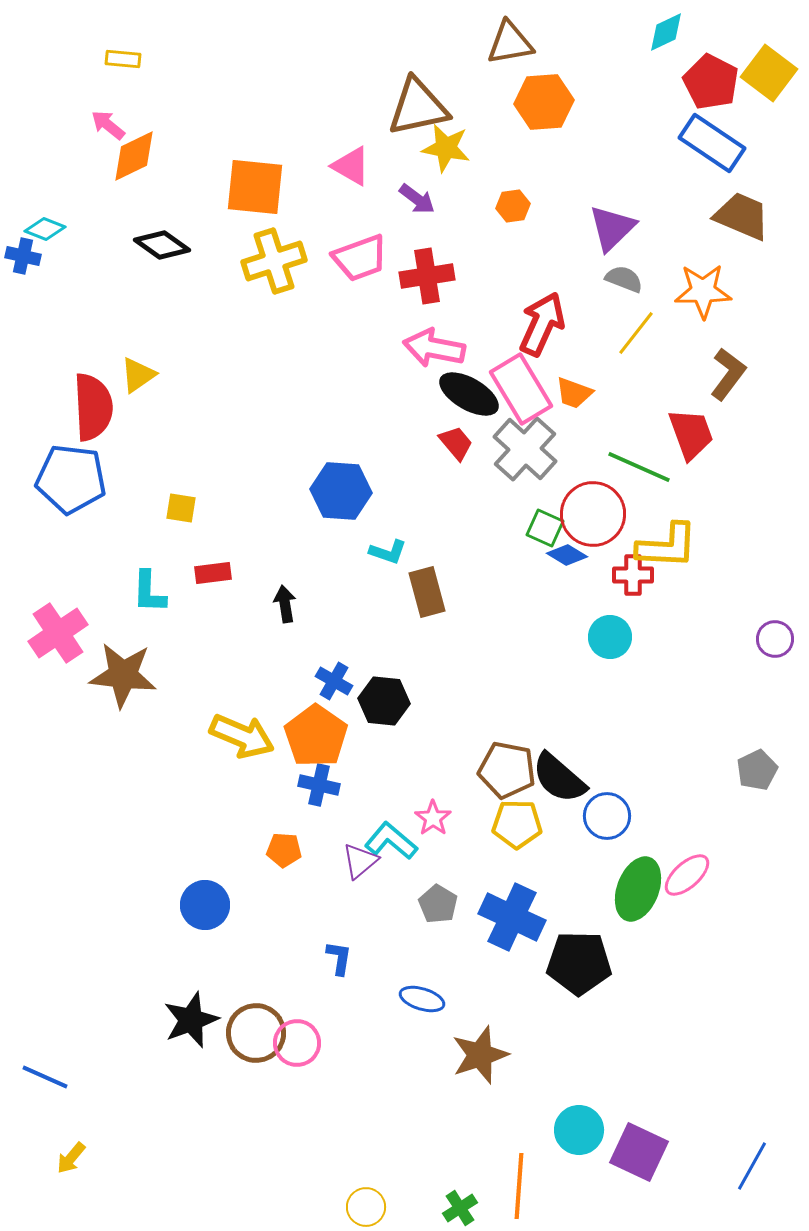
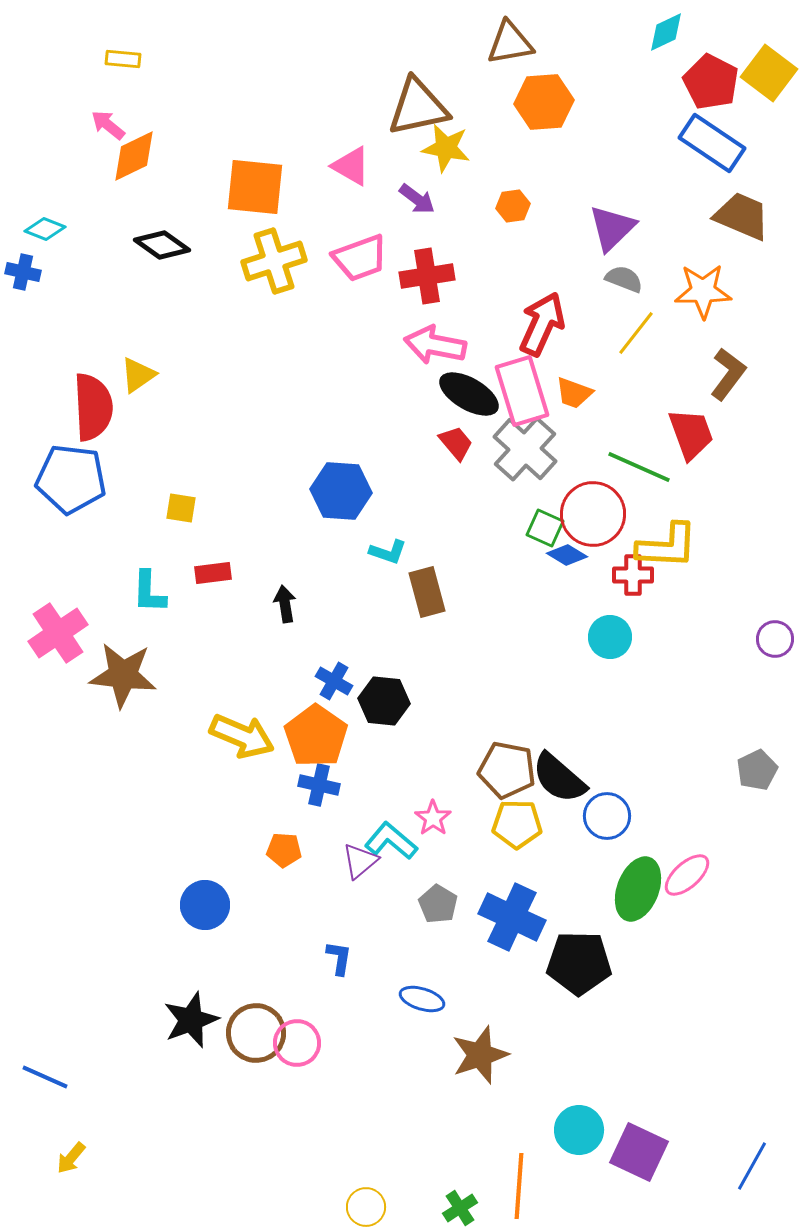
blue cross at (23, 256): moved 16 px down
pink arrow at (434, 348): moved 1 px right, 3 px up
pink rectangle at (521, 389): moved 1 px right, 2 px down; rotated 14 degrees clockwise
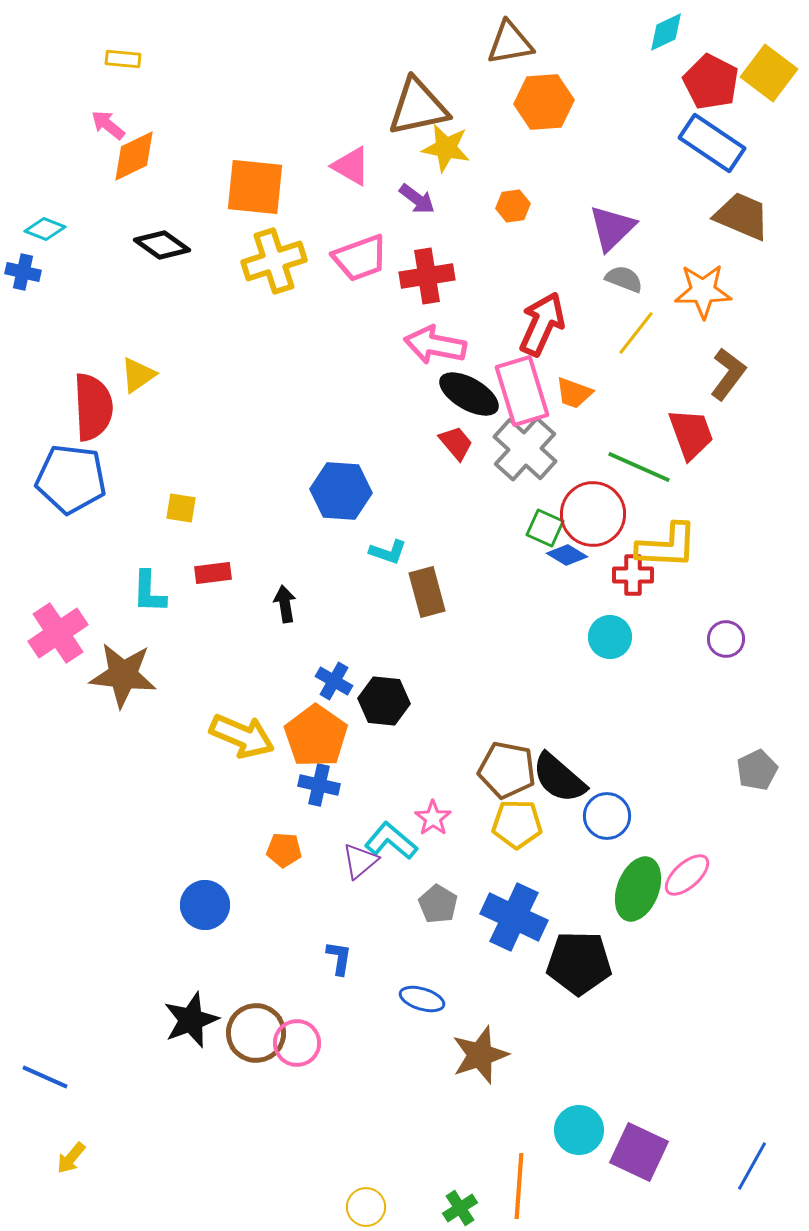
purple circle at (775, 639): moved 49 px left
blue cross at (512, 917): moved 2 px right
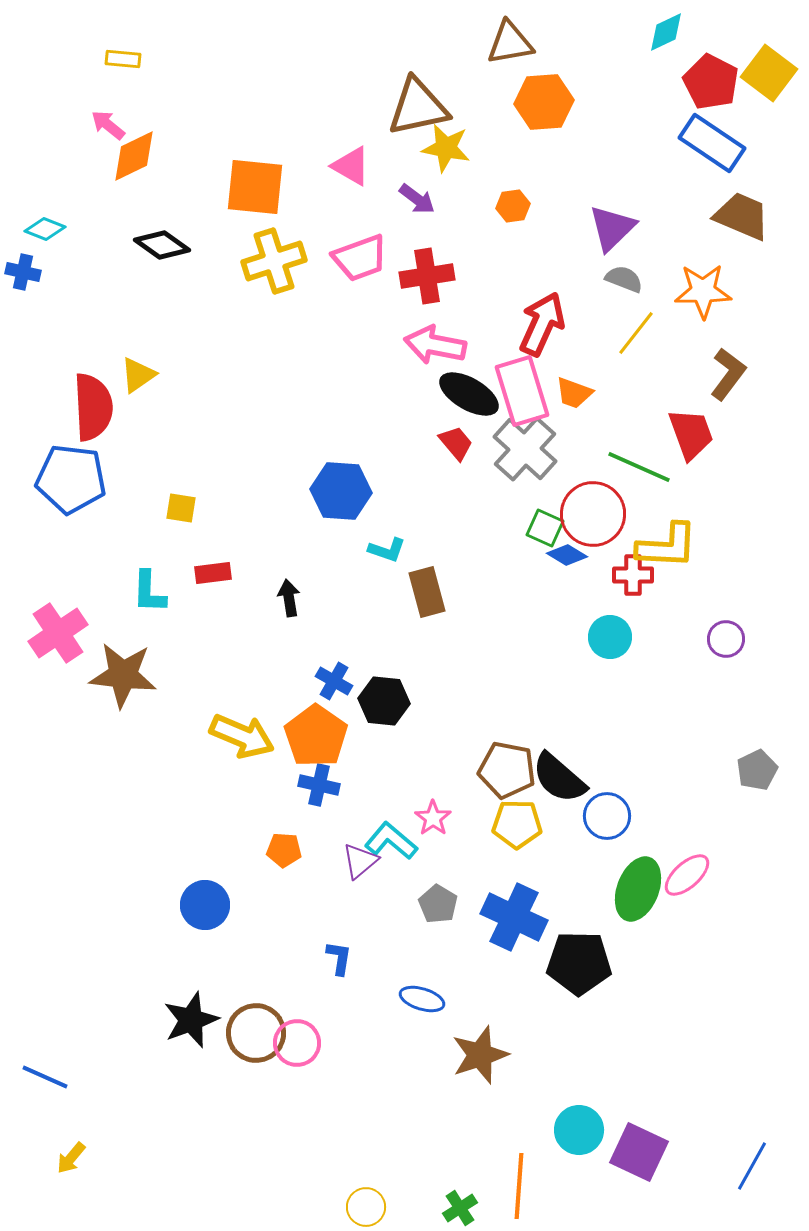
cyan L-shape at (388, 552): moved 1 px left, 2 px up
black arrow at (285, 604): moved 4 px right, 6 px up
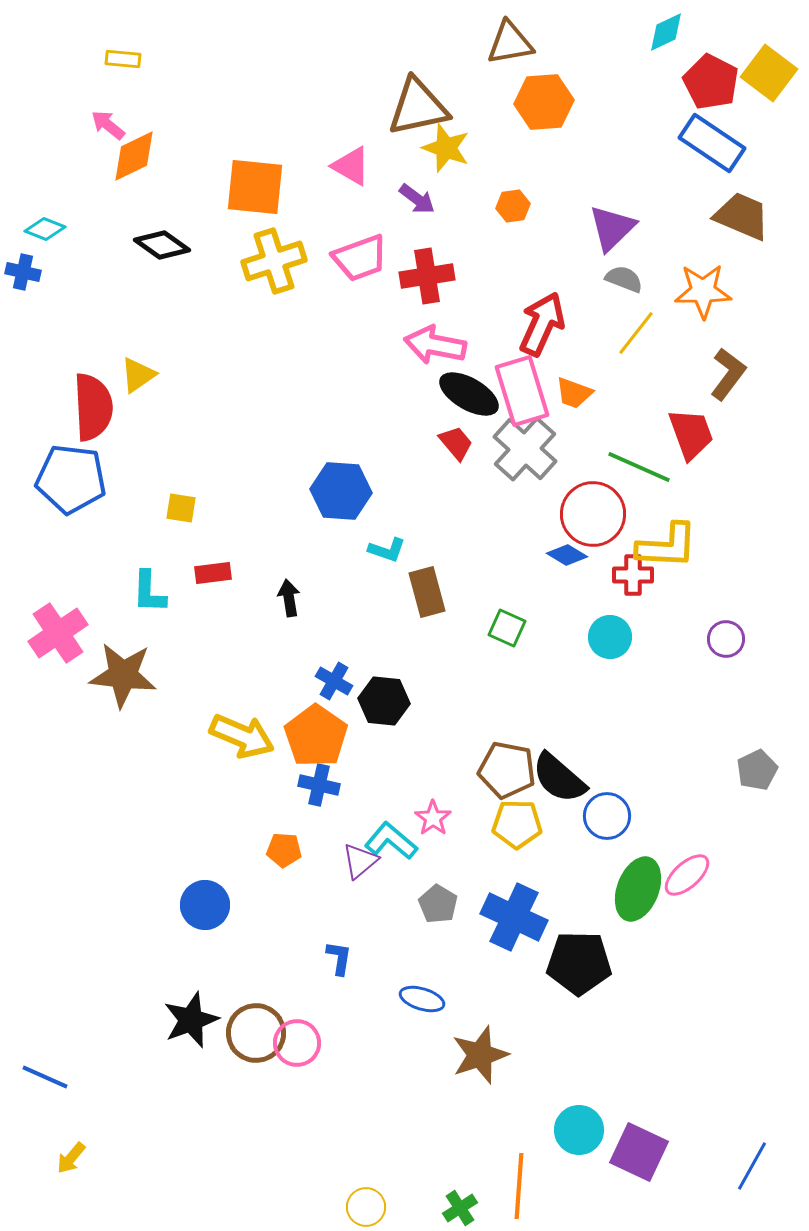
yellow star at (446, 148): rotated 9 degrees clockwise
green square at (545, 528): moved 38 px left, 100 px down
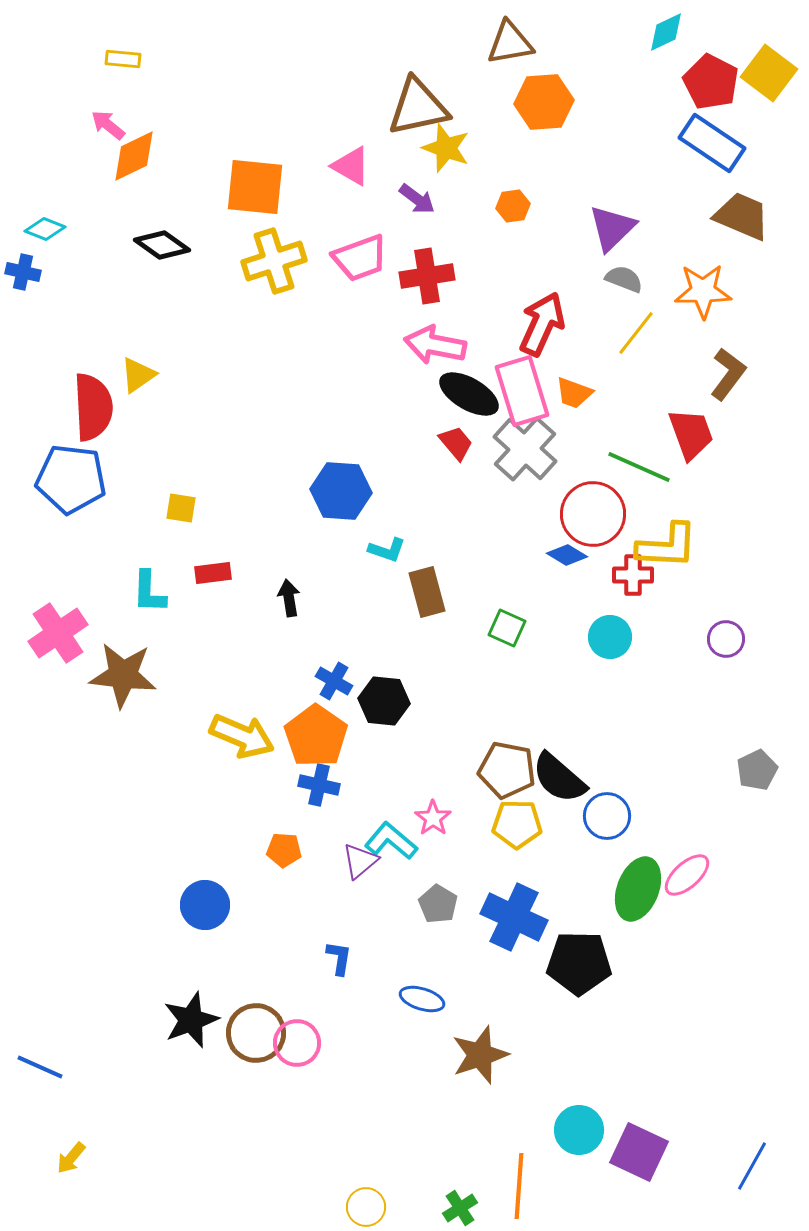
blue line at (45, 1077): moved 5 px left, 10 px up
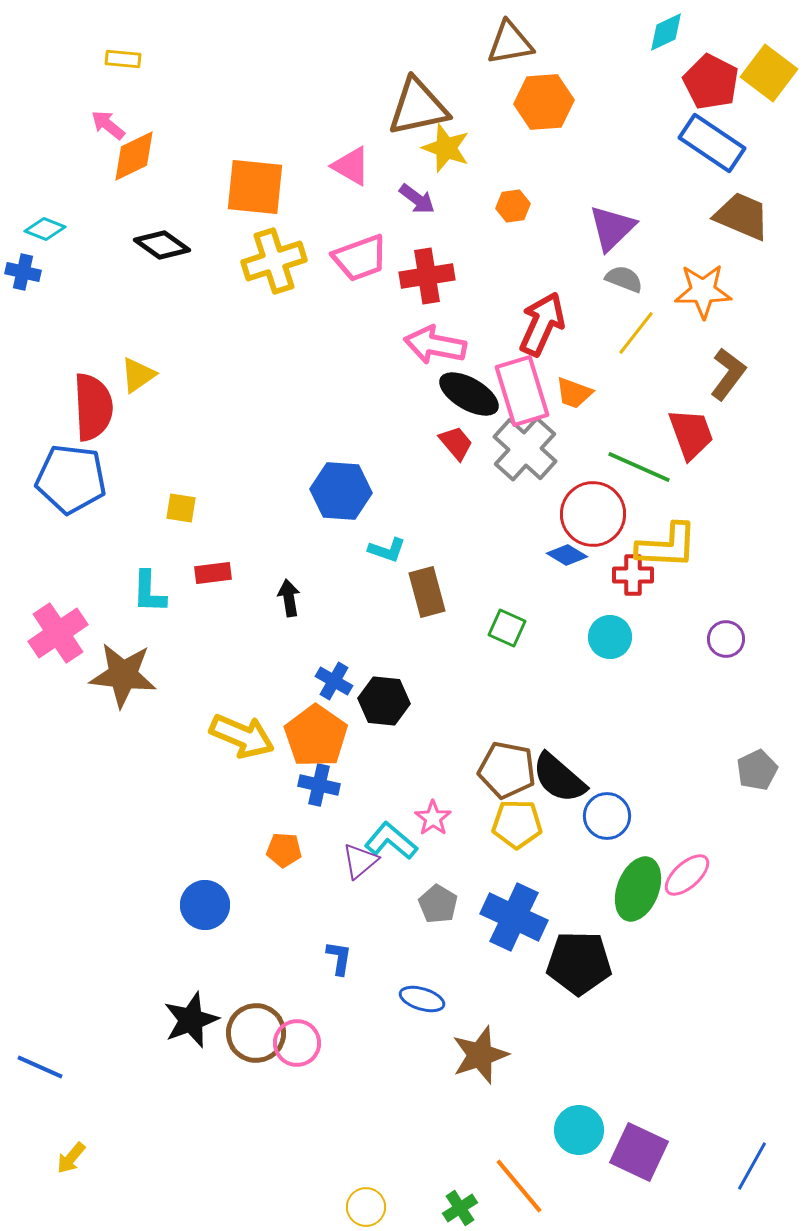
orange line at (519, 1186): rotated 44 degrees counterclockwise
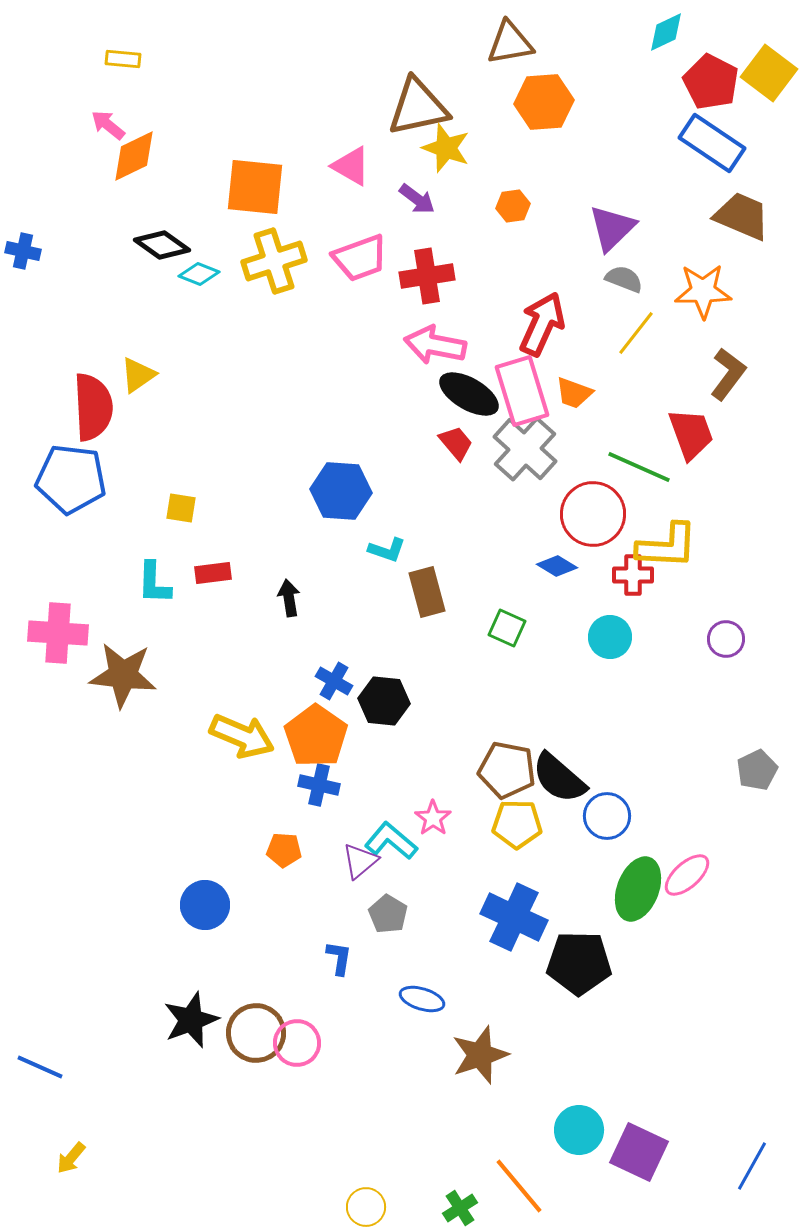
cyan diamond at (45, 229): moved 154 px right, 45 px down
blue cross at (23, 272): moved 21 px up
blue diamond at (567, 555): moved 10 px left, 11 px down
cyan L-shape at (149, 592): moved 5 px right, 9 px up
pink cross at (58, 633): rotated 38 degrees clockwise
gray pentagon at (438, 904): moved 50 px left, 10 px down
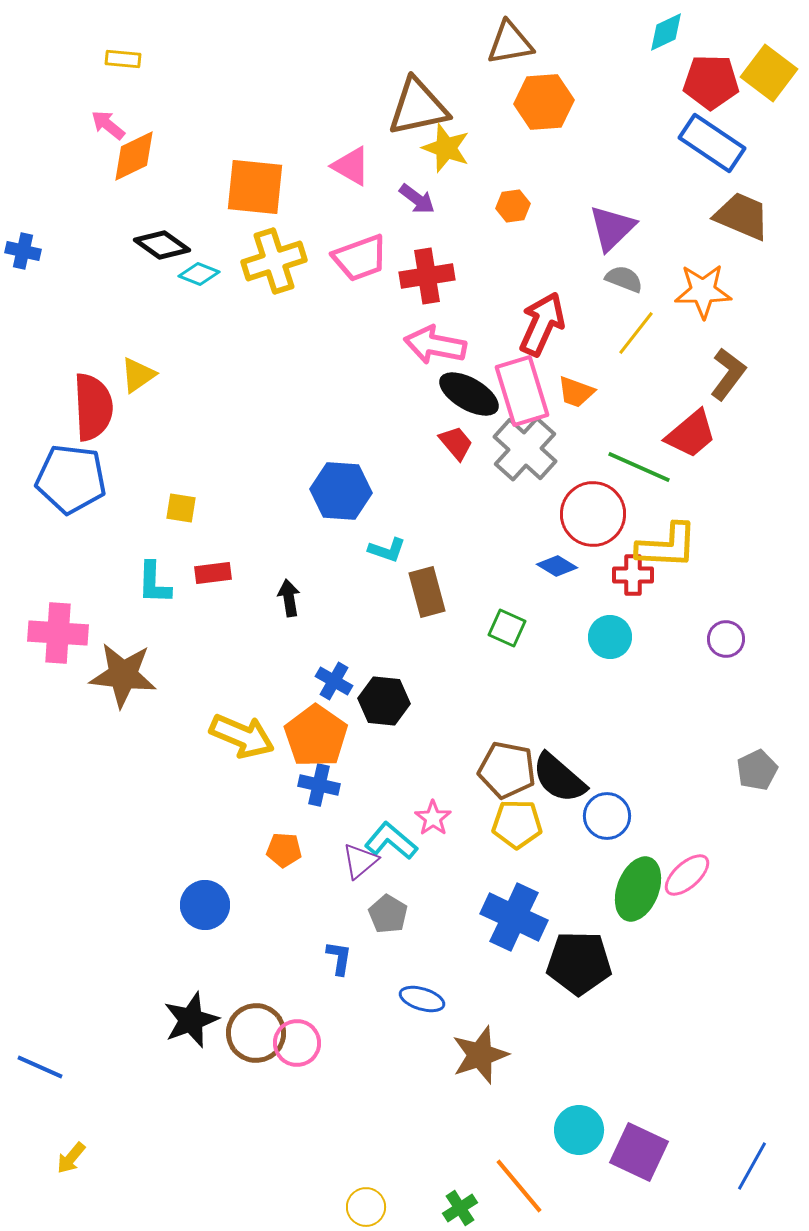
red pentagon at (711, 82): rotated 26 degrees counterclockwise
orange trapezoid at (574, 393): moved 2 px right, 1 px up
red trapezoid at (691, 434): rotated 70 degrees clockwise
